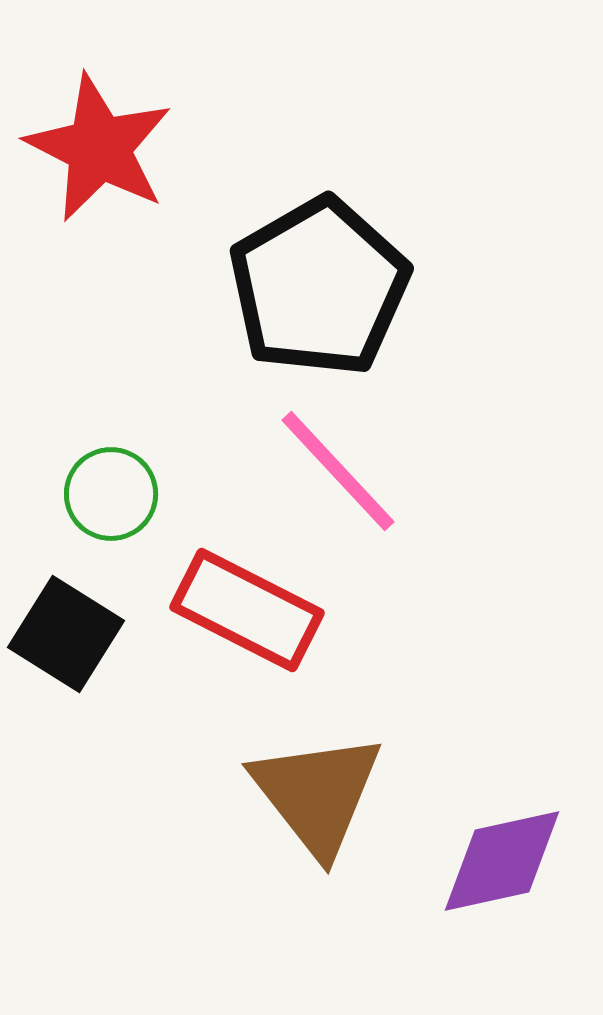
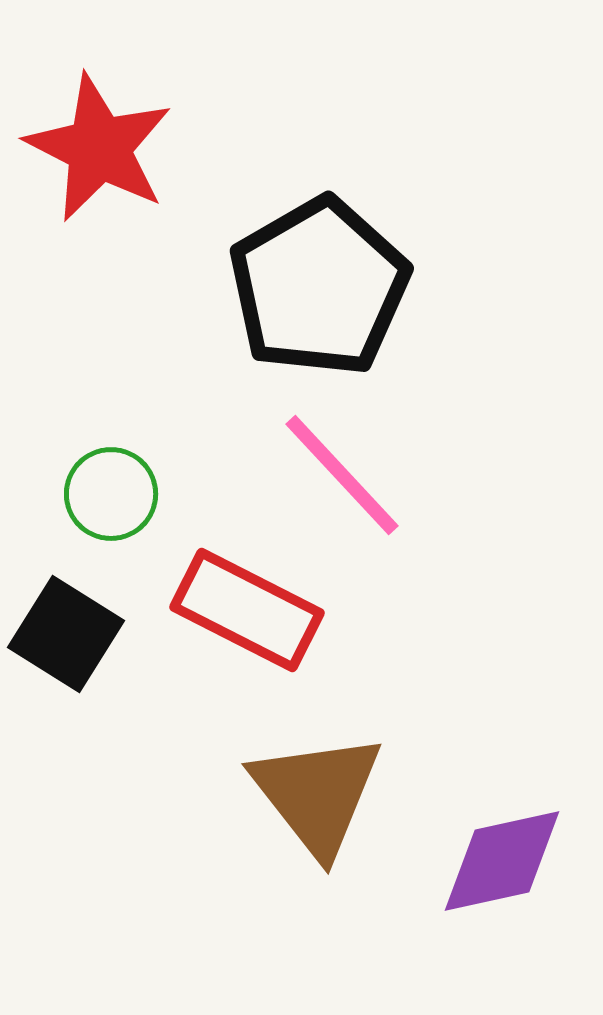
pink line: moved 4 px right, 4 px down
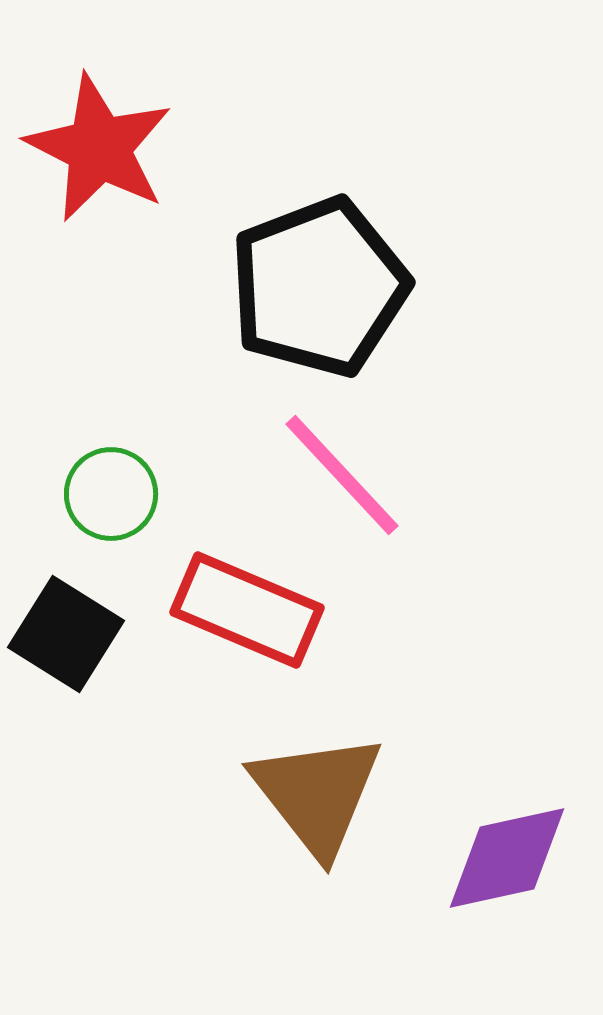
black pentagon: rotated 9 degrees clockwise
red rectangle: rotated 4 degrees counterclockwise
purple diamond: moved 5 px right, 3 px up
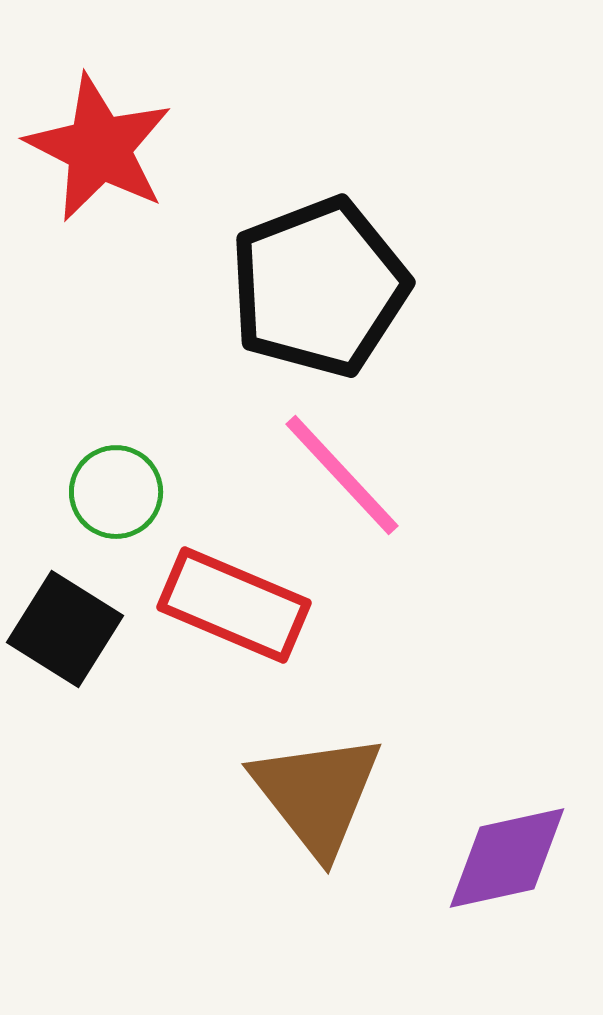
green circle: moved 5 px right, 2 px up
red rectangle: moved 13 px left, 5 px up
black square: moved 1 px left, 5 px up
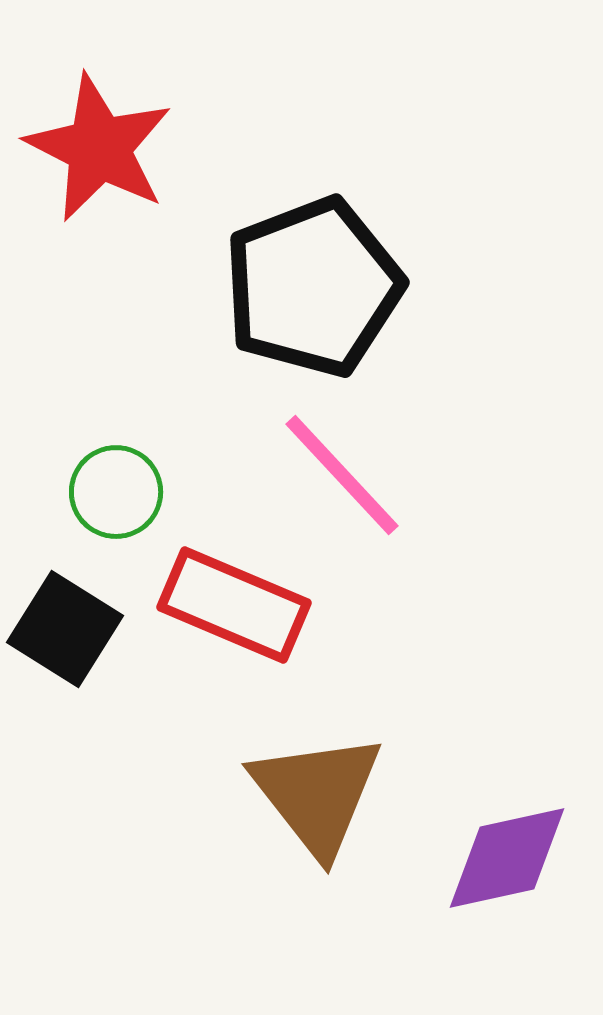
black pentagon: moved 6 px left
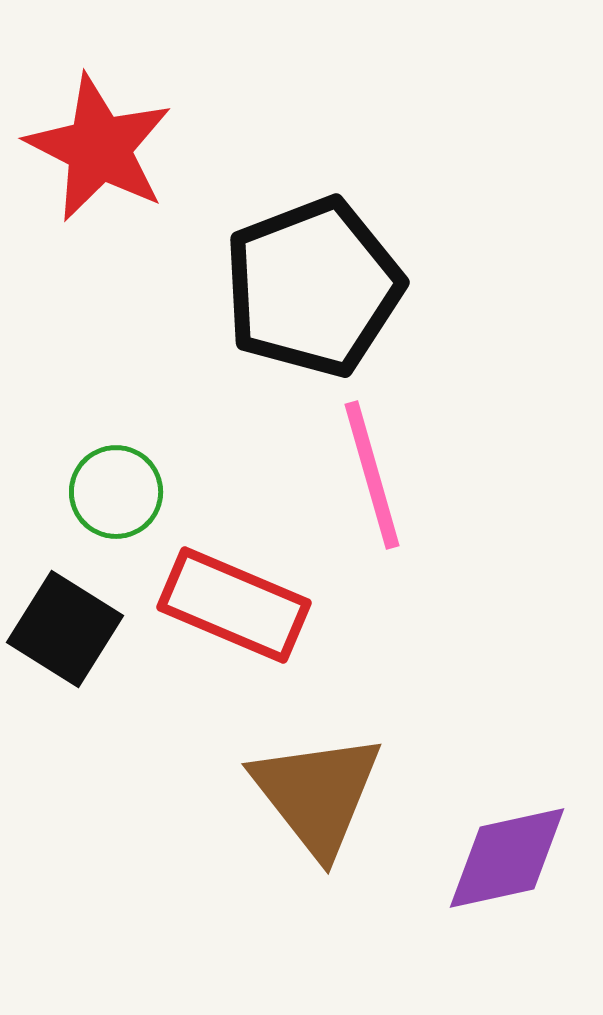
pink line: moved 30 px right; rotated 27 degrees clockwise
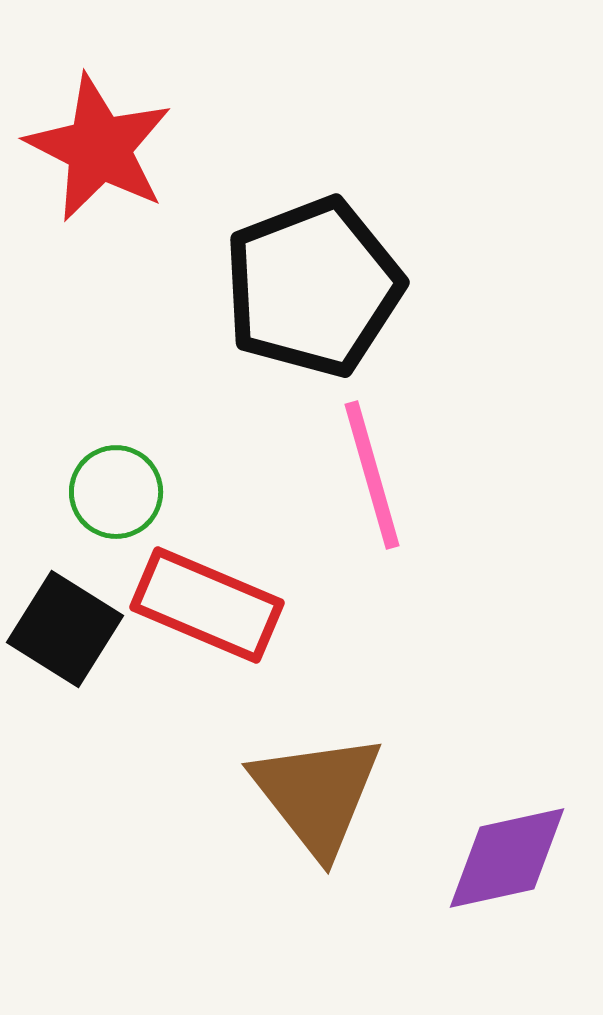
red rectangle: moved 27 px left
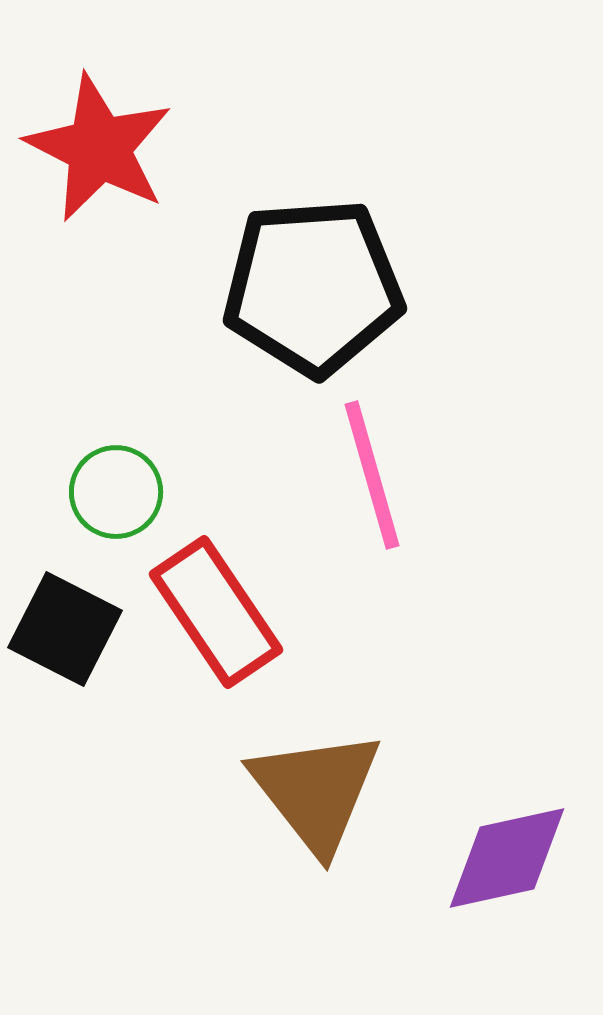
black pentagon: rotated 17 degrees clockwise
red rectangle: moved 9 px right, 7 px down; rotated 33 degrees clockwise
black square: rotated 5 degrees counterclockwise
brown triangle: moved 1 px left, 3 px up
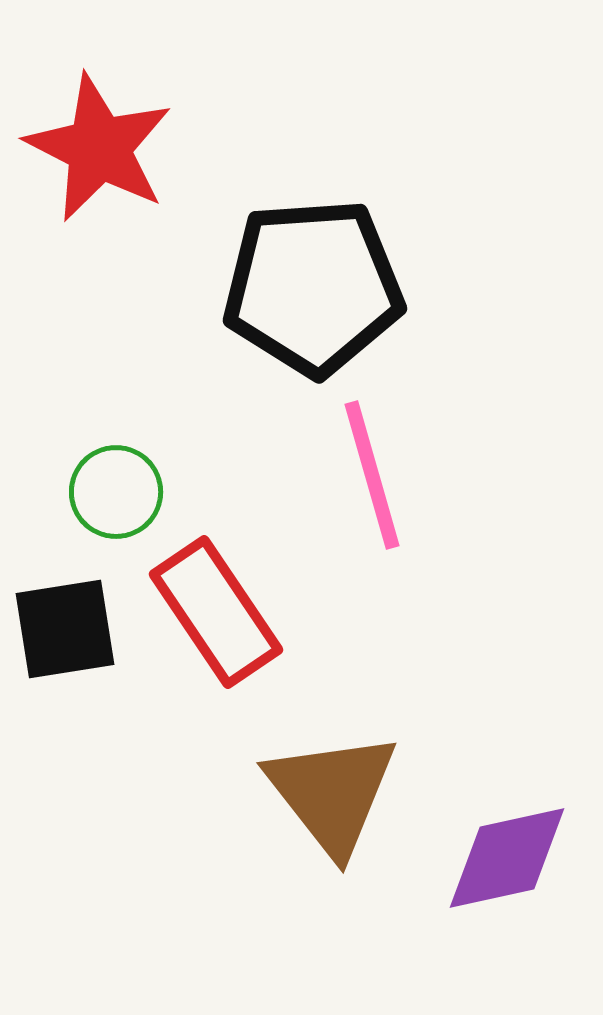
black square: rotated 36 degrees counterclockwise
brown triangle: moved 16 px right, 2 px down
